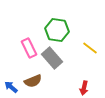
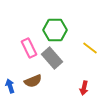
green hexagon: moved 2 px left; rotated 10 degrees counterclockwise
blue arrow: moved 1 px left, 1 px up; rotated 32 degrees clockwise
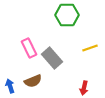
green hexagon: moved 12 px right, 15 px up
yellow line: rotated 56 degrees counterclockwise
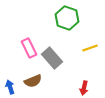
green hexagon: moved 3 px down; rotated 20 degrees clockwise
blue arrow: moved 1 px down
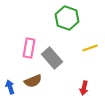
pink rectangle: rotated 36 degrees clockwise
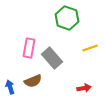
red arrow: rotated 112 degrees counterclockwise
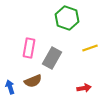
gray rectangle: rotated 70 degrees clockwise
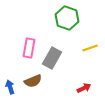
red arrow: rotated 16 degrees counterclockwise
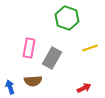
brown semicircle: rotated 18 degrees clockwise
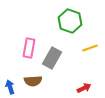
green hexagon: moved 3 px right, 3 px down
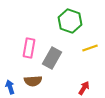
red arrow: rotated 32 degrees counterclockwise
